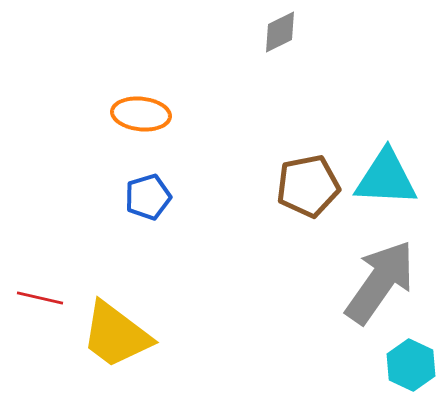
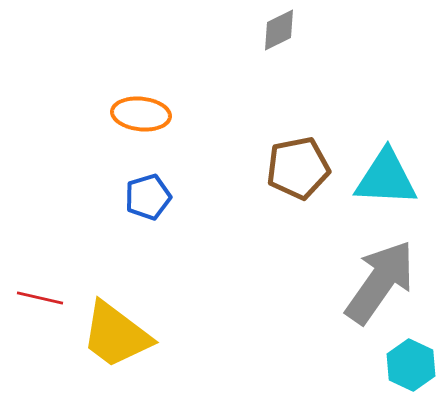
gray diamond: moved 1 px left, 2 px up
brown pentagon: moved 10 px left, 18 px up
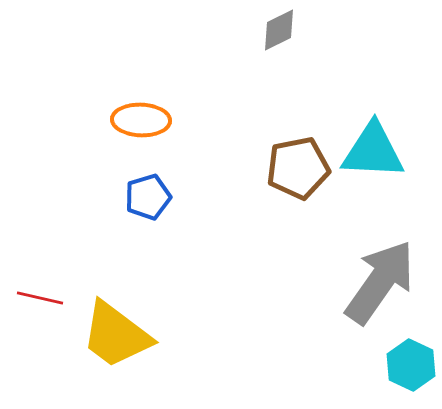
orange ellipse: moved 6 px down; rotated 4 degrees counterclockwise
cyan triangle: moved 13 px left, 27 px up
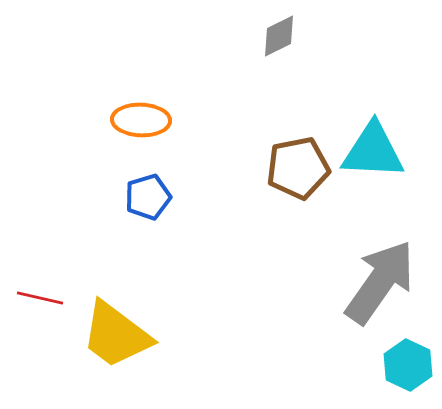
gray diamond: moved 6 px down
cyan hexagon: moved 3 px left
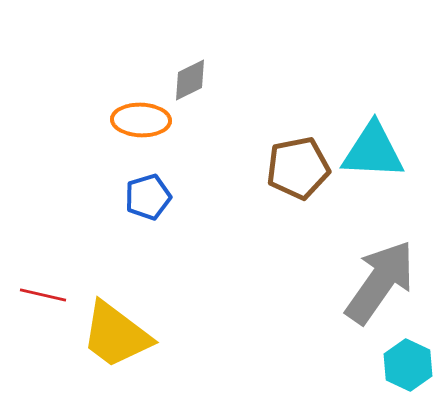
gray diamond: moved 89 px left, 44 px down
red line: moved 3 px right, 3 px up
